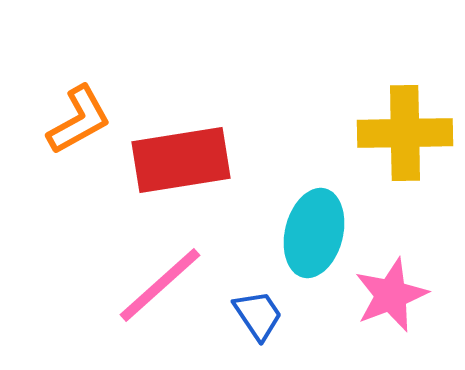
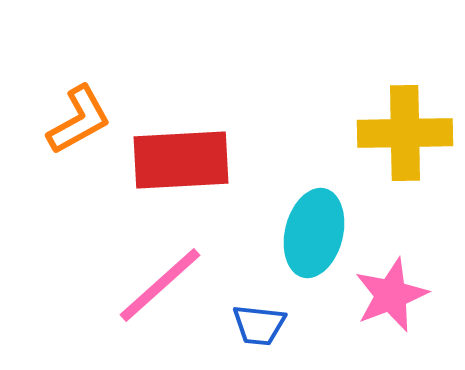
red rectangle: rotated 6 degrees clockwise
blue trapezoid: moved 1 px right, 10 px down; rotated 130 degrees clockwise
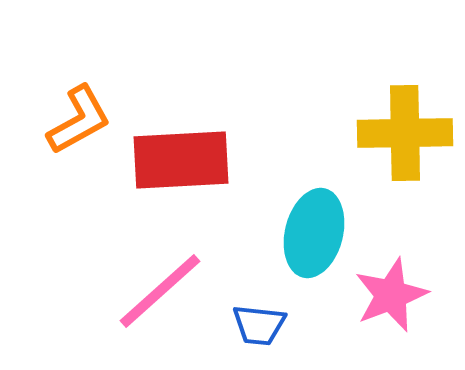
pink line: moved 6 px down
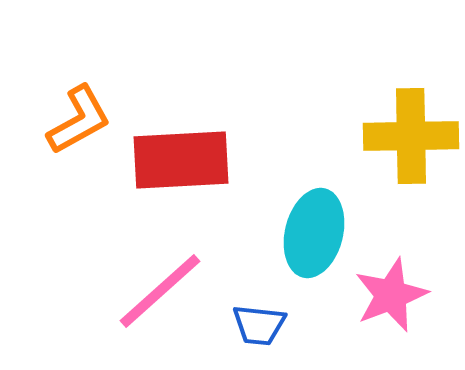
yellow cross: moved 6 px right, 3 px down
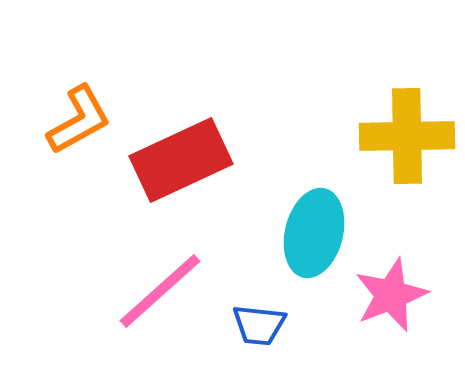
yellow cross: moved 4 px left
red rectangle: rotated 22 degrees counterclockwise
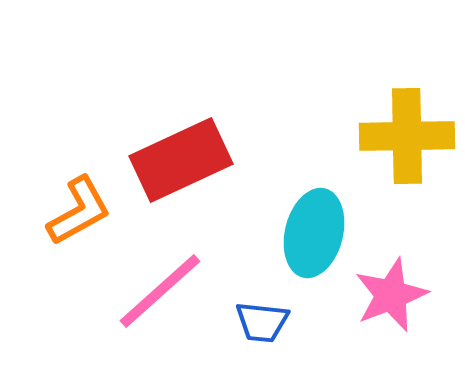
orange L-shape: moved 91 px down
blue trapezoid: moved 3 px right, 3 px up
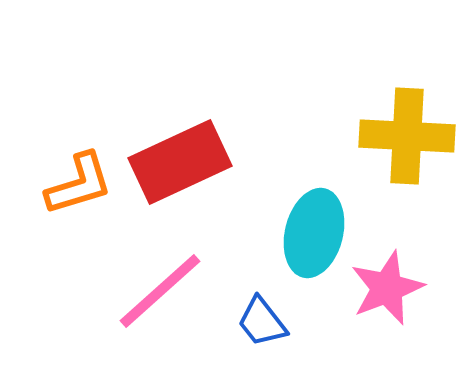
yellow cross: rotated 4 degrees clockwise
red rectangle: moved 1 px left, 2 px down
orange L-shape: moved 27 px up; rotated 12 degrees clockwise
pink star: moved 4 px left, 7 px up
blue trapezoid: rotated 46 degrees clockwise
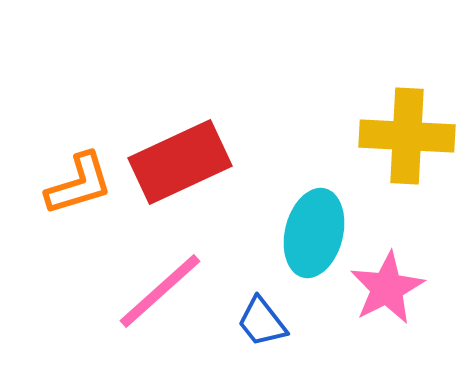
pink star: rotated 6 degrees counterclockwise
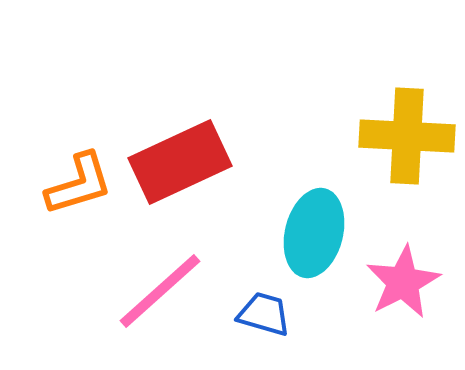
pink star: moved 16 px right, 6 px up
blue trapezoid: moved 2 px right, 8 px up; rotated 144 degrees clockwise
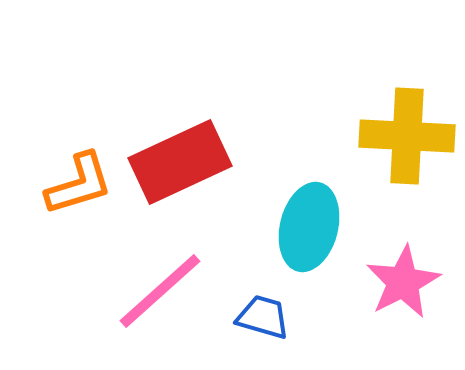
cyan ellipse: moved 5 px left, 6 px up
blue trapezoid: moved 1 px left, 3 px down
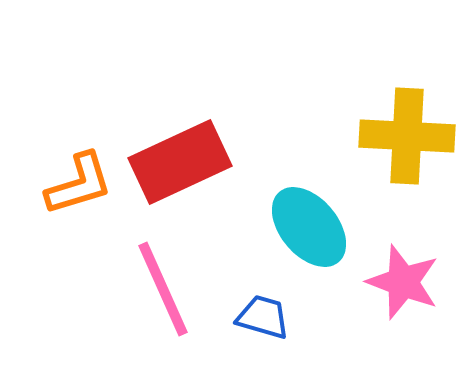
cyan ellipse: rotated 54 degrees counterclockwise
pink star: rotated 24 degrees counterclockwise
pink line: moved 3 px right, 2 px up; rotated 72 degrees counterclockwise
